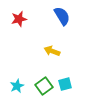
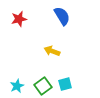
green square: moved 1 px left
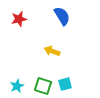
green square: rotated 36 degrees counterclockwise
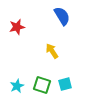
red star: moved 2 px left, 8 px down
yellow arrow: rotated 35 degrees clockwise
green square: moved 1 px left, 1 px up
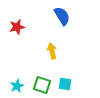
yellow arrow: rotated 21 degrees clockwise
cyan square: rotated 24 degrees clockwise
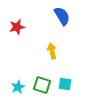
cyan star: moved 1 px right, 1 px down
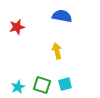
blue semicircle: rotated 48 degrees counterclockwise
yellow arrow: moved 5 px right
cyan square: rotated 24 degrees counterclockwise
